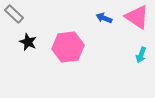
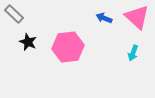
pink triangle: rotated 8 degrees clockwise
cyan arrow: moved 8 px left, 2 px up
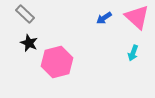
gray rectangle: moved 11 px right
blue arrow: rotated 56 degrees counterclockwise
black star: moved 1 px right, 1 px down
pink hexagon: moved 11 px left, 15 px down; rotated 8 degrees counterclockwise
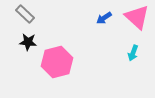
black star: moved 1 px left, 1 px up; rotated 18 degrees counterclockwise
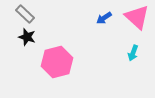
black star: moved 1 px left, 5 px up; rotated 12 degrees clockwise
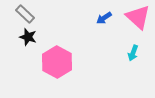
pink triangle: moved 1 px right
black star: moved 1 px right
pink hexagon: rotated 16 degrees counterclockwise
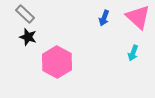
blue arrow: rotated 35 degrees counterclockwise
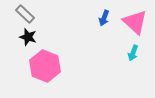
pink triangle: moved 3 px left, 5 px down
pink hexagon: moved 12 px left, 4 px down; rotated 8 degrees counterclockwise
